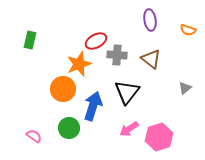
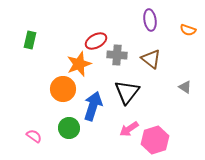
gray triangle: moved 1 px up; rotated 48 degrees counterclockwise
pink hexagon: moved 4 px left, 3 px down
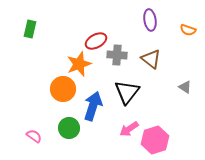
green rectangle: moved 11 px up
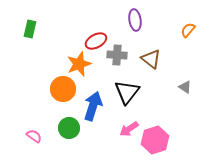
purple ellipse: moved 15 px left
orange semicircle: rotated 112 degrees clockwise
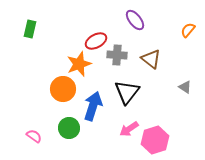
purple ellipse: rotated 30 degrees counterclockwise
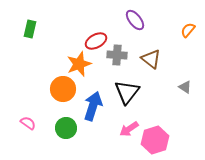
green circle: moved 3 px left
pink semicircle: moved 6 px left, 13 px up
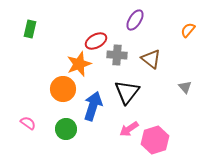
purple ellipse: rotated 70 degrees clockwise
gray triangle: rotated 16 degrees clockwise
green circle: moved 1 px down
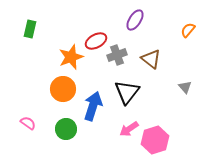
gray cross: rotated 24 degrees counterclockwise
orange star: moved 8 px left, 7 px up
